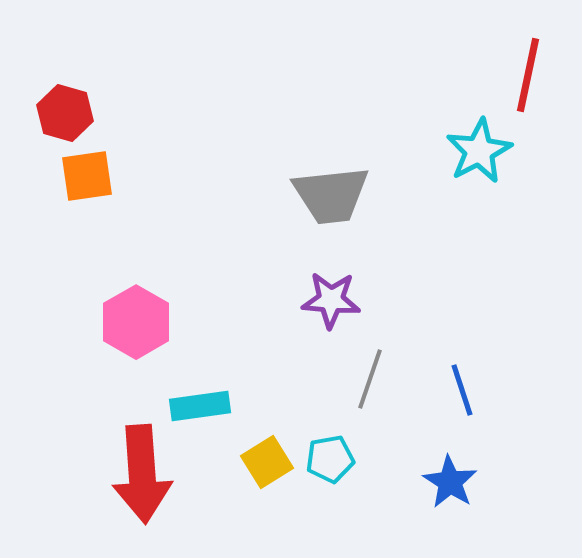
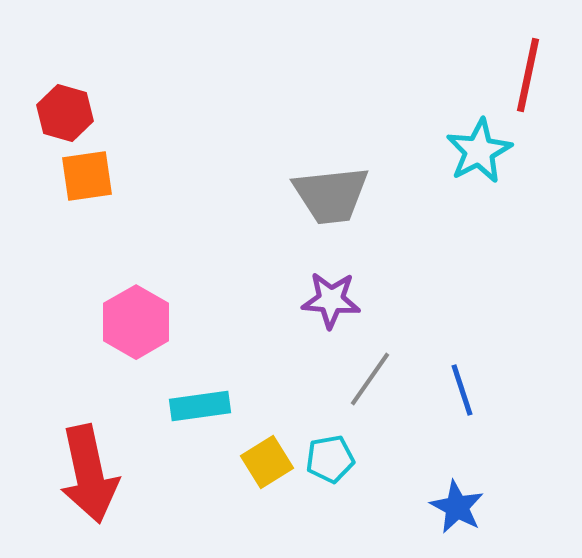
gray line: rotated 16 degrees clockwise
red arrow: moved 53 px left; rotated 8 degrees counterclockwise
blue star: moved 7 px right, 25 px down; rotated 4 degrees counterclockwise
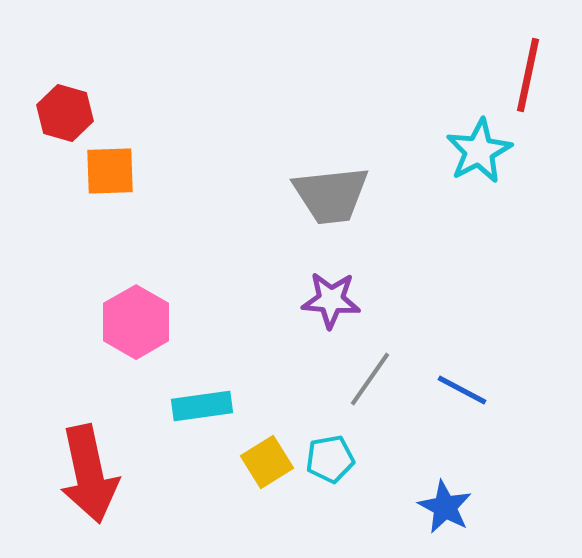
orange square: moved 23 px right, 5 px up; rotated 6 degrees clockwise
blue line: rotated 44 degrees counterclockwise
cyan rectangle: moved 2 px right
blue star: moved 12 px left
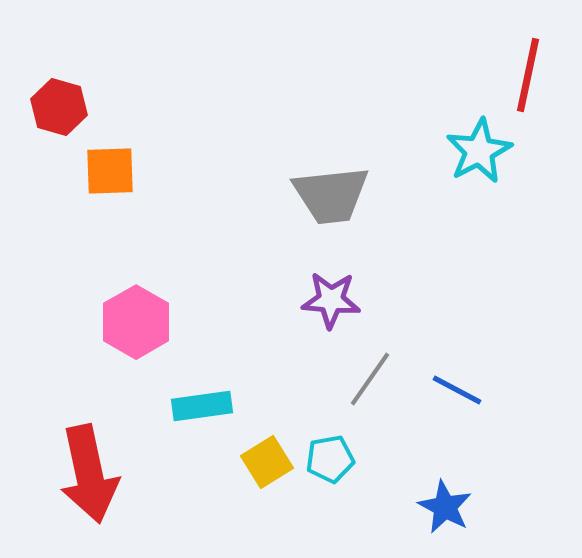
red hexagon: moved 6 px left, 6 px up
blue line: moved 5 px left
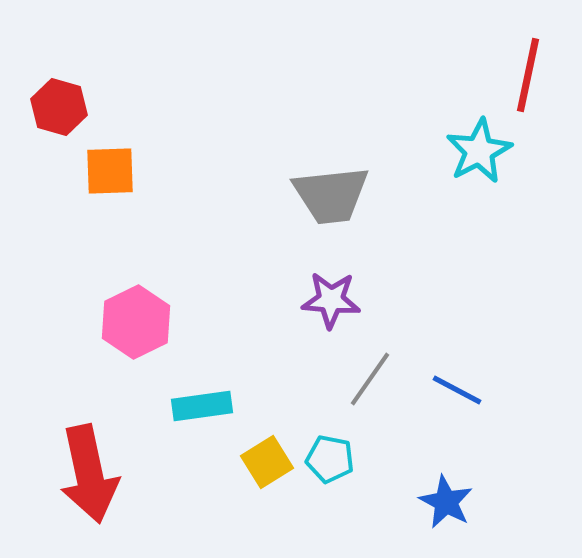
pink hexagon: rotated 4 degrees clockwise
cyan pentagon: rotated 21 degrees clockwise
blue star: moved 1 px right, 5 px up
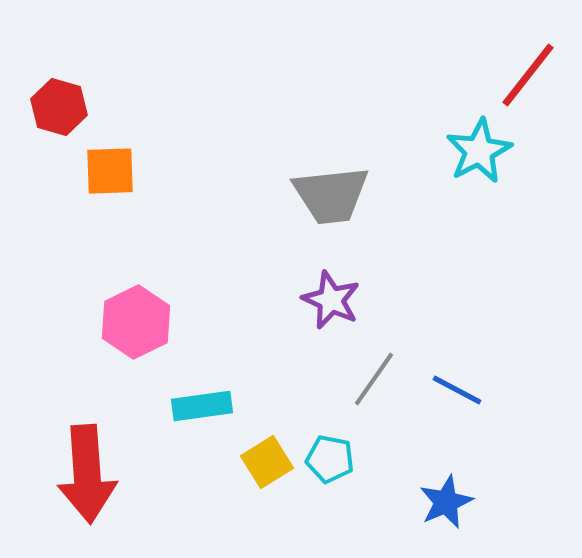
red line: rotated 26 degrees clockwise
purple star: rotated 20 degrees clockwise
gray line: moved 4 px right
red arrow: moved 2 px left; rotated 8 degrees clockwise
blue star: rotated 20 degrees clockwise
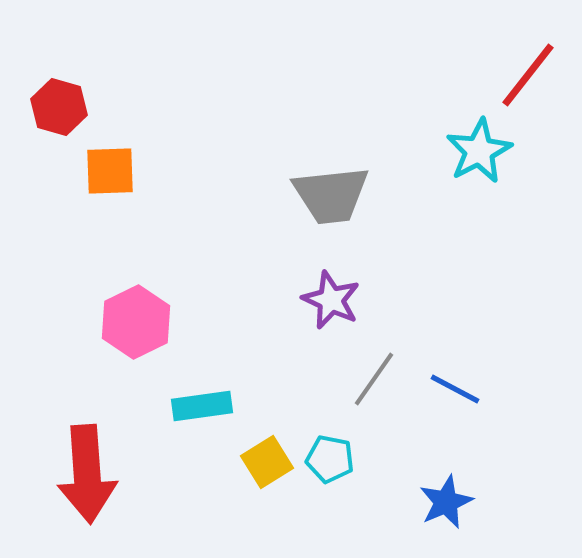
blue line: moved 2 px left, 1 px up
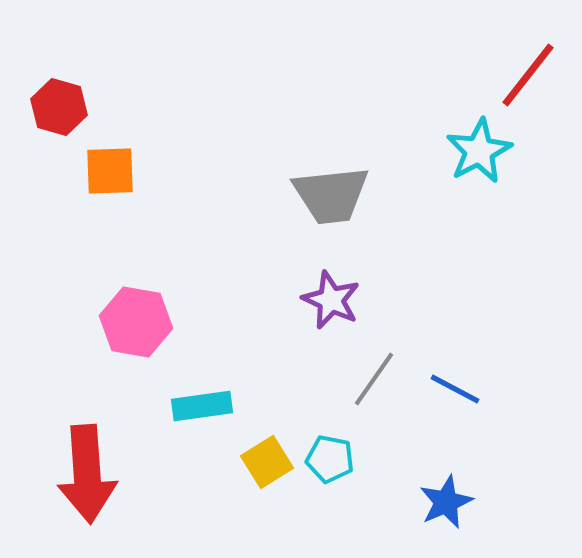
pink hexagon: rotated 24 degrees counterclockwise
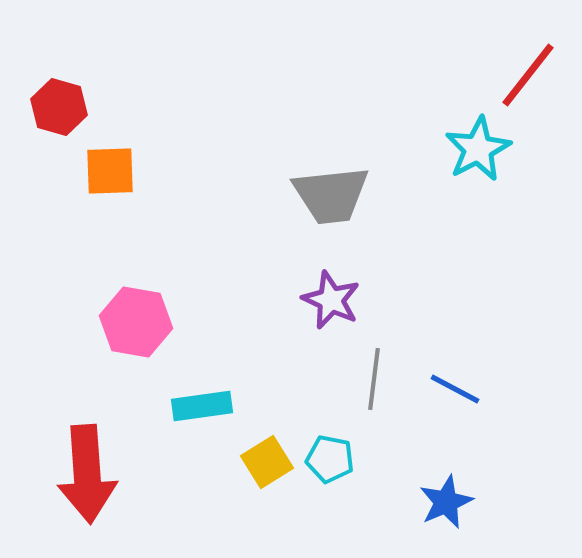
cyan star: moved 1 px left, 2 px up
gray line: rotated 28 degrees counterclockwise
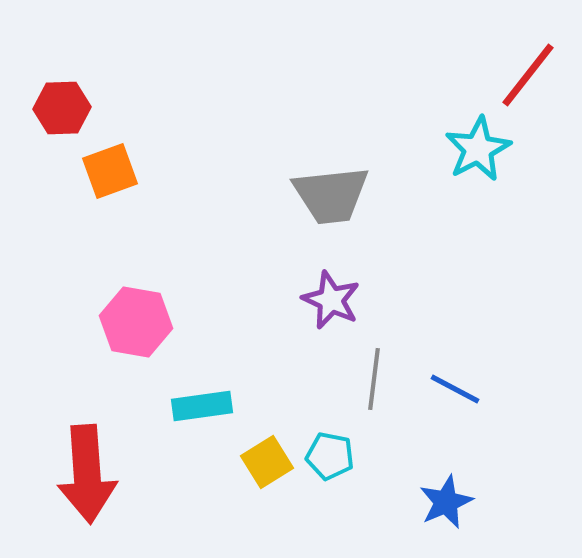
red hexagon: moved 3 px right, 1 px down; rotated 18 degrees counterclockwise
orange square: rotated 18 degrees counterclockwise
cyan pentagon: moved 3 px up
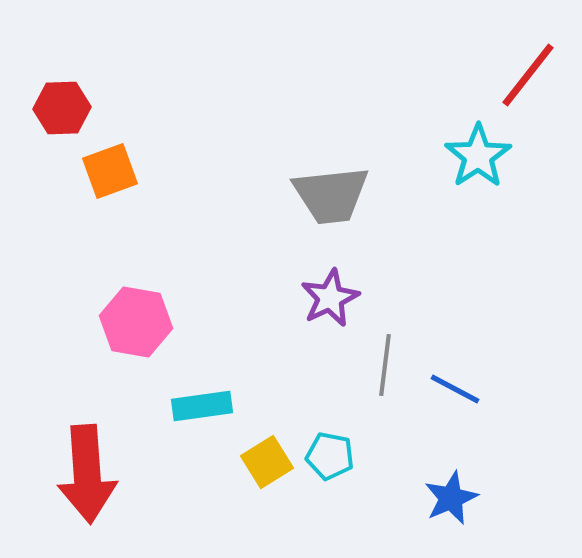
cyan star: moved 7 px down; rotated 6 degrees counterclockwise
purple star: moved 1 px left, 2 px up; rotated 22 degrees clockwise
gray line: moved 11 px right, 14 px up
blue star: moved 5 px right, 4 px up
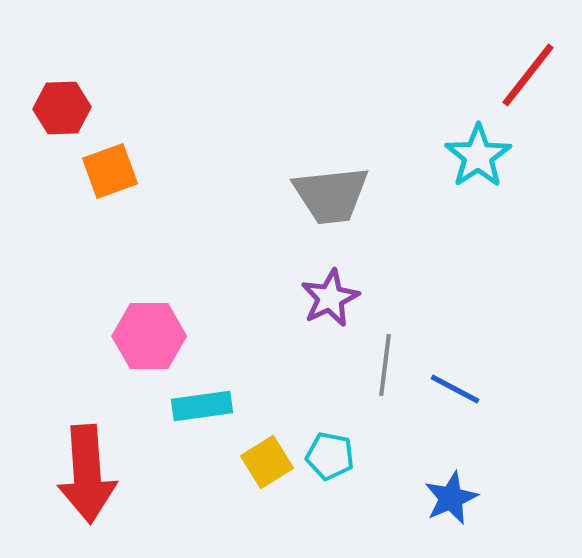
pink hexagon: moved 13 px right, 14 px down; rotated 10 degrees counterclockwise
